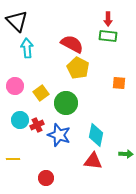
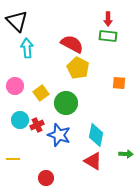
red triangle: rotated 24 degrees clockwise
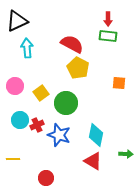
black triangle: rotated 50 degrees clockwise
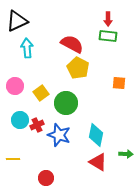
red triangle: moved 5 px right, 1 px down
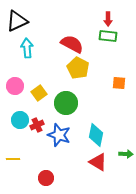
yellow square: moved 2 px left
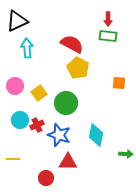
red triangle: moved 30 px left; rotated 30 degrees counterclockwise
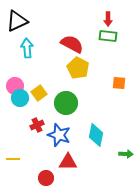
cyan circle: moved 22 px up
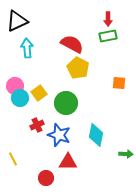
green rectangle: rotated 18 degrees counterclockwise
yellow line: rotated 64 degrees clockwise
